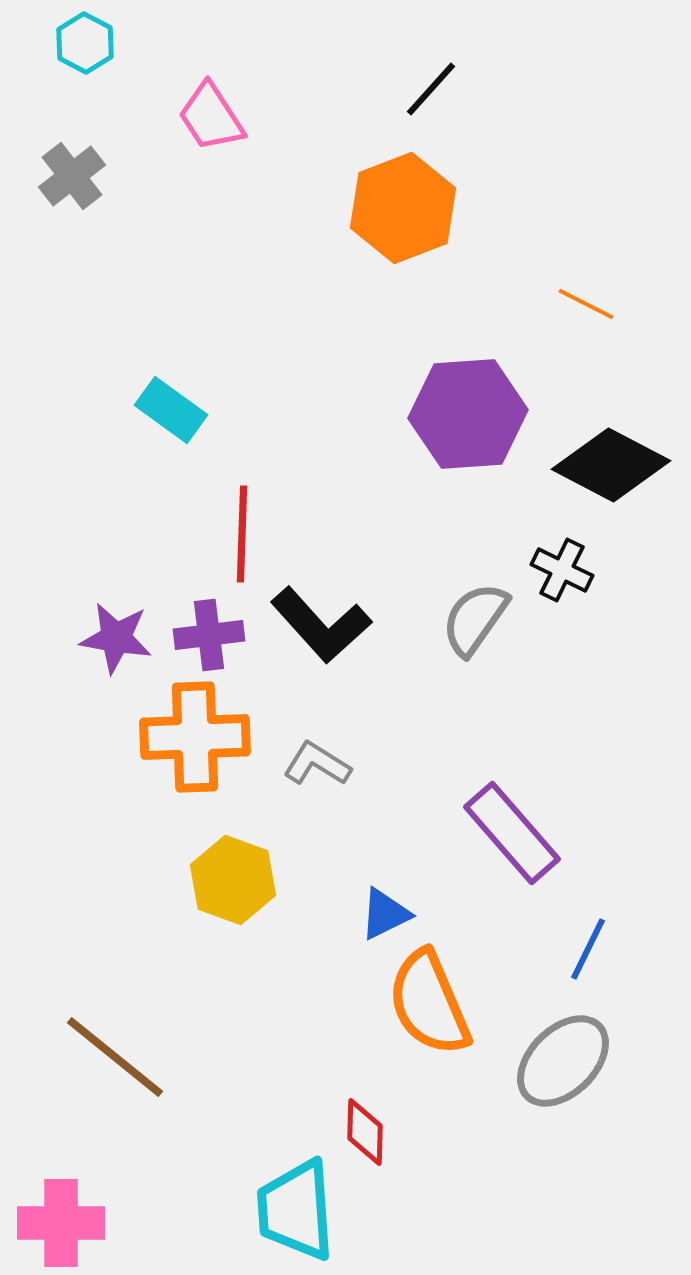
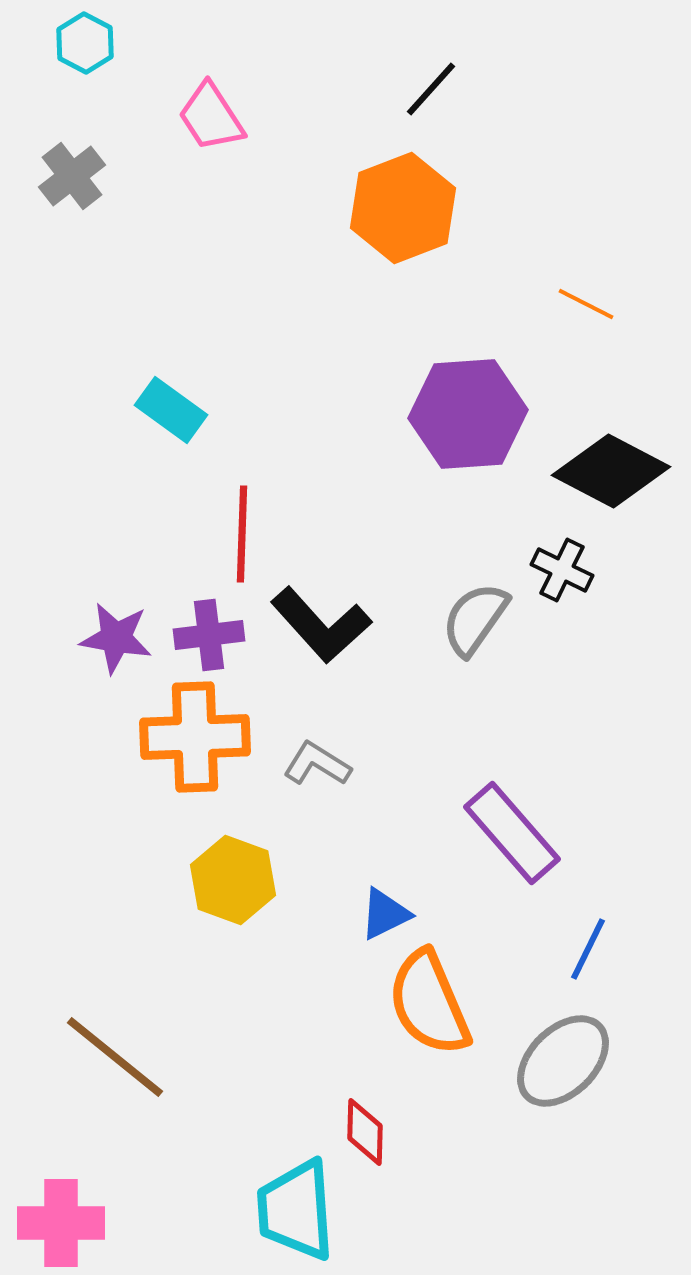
black diamond: moved 6 px down
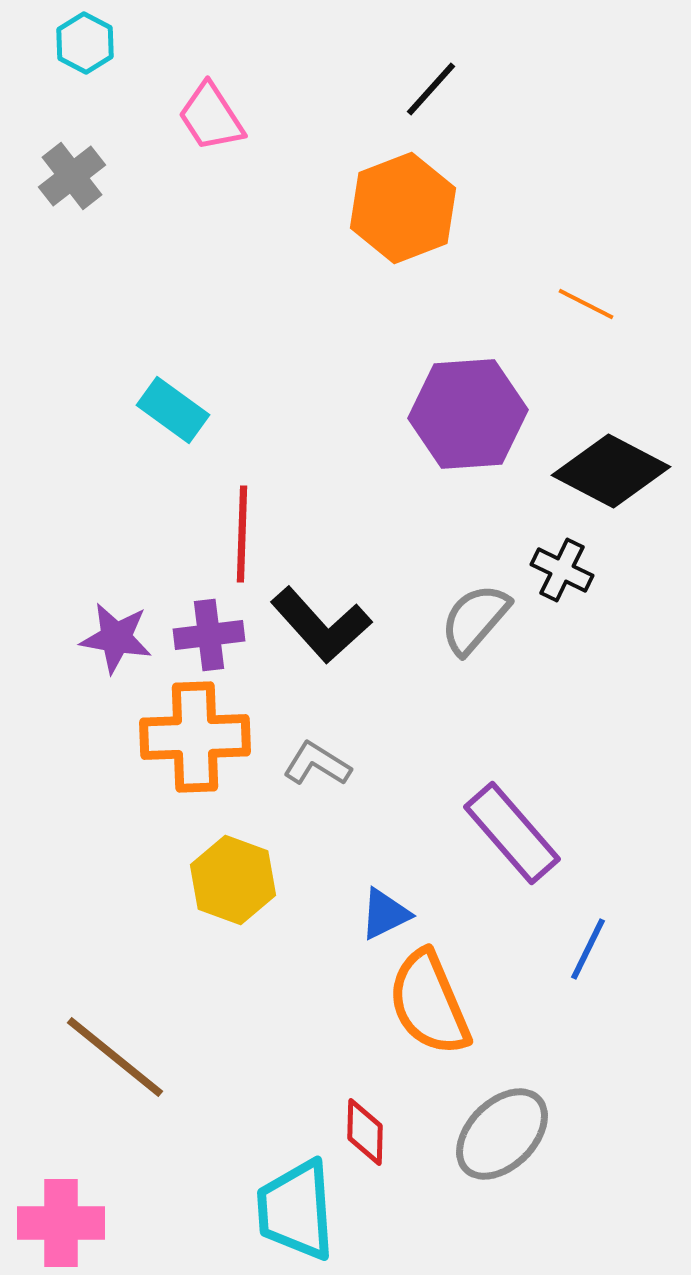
cyan rectangle: moved 2 px right
gray semicircle: rotated 6 degrees clockwise
gray ellipse: moved 61 px left, 73 px down
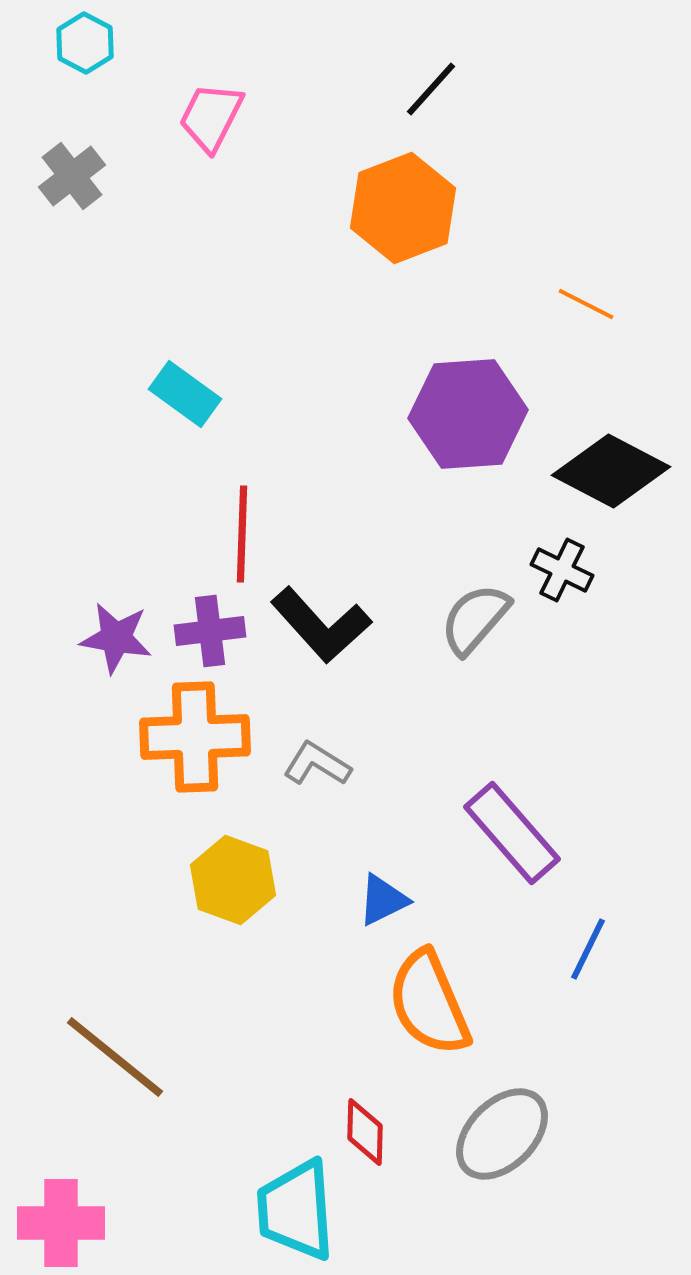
pink trapezoid: rotated 60 degrees clockwise
cyan rectangle: moved 12 px right, 16 px up
purple cross: moved 1 px right, 4 px up
blue triangle: moved 2 px left, 14 px up
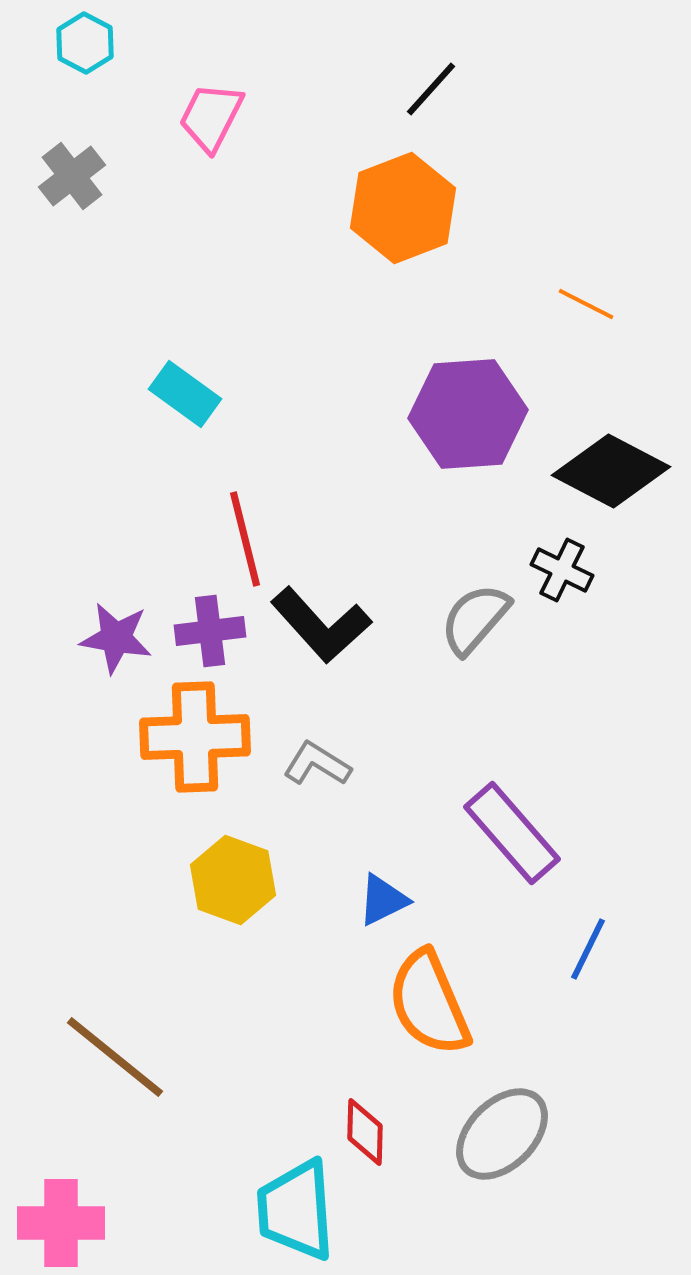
red line: moved 3 px right, 5 px down; rotated 16 degrees counterclockwise
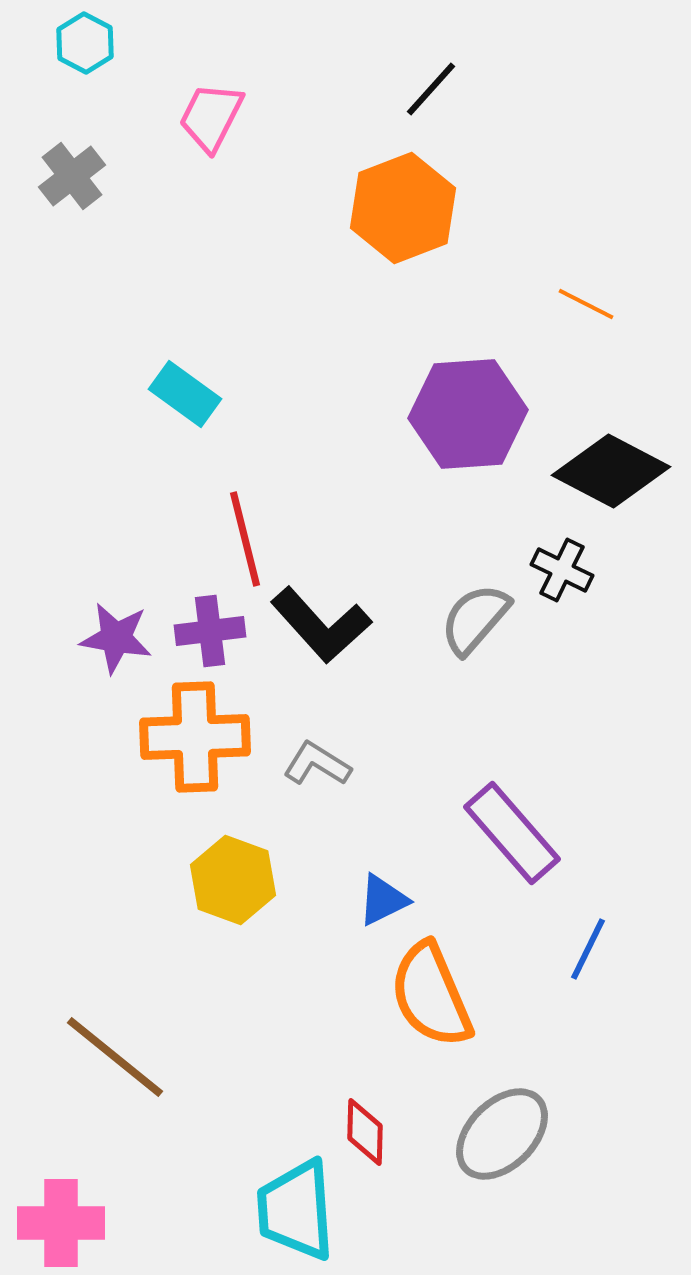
orange semicircle: moved 2 px right, 8 px up
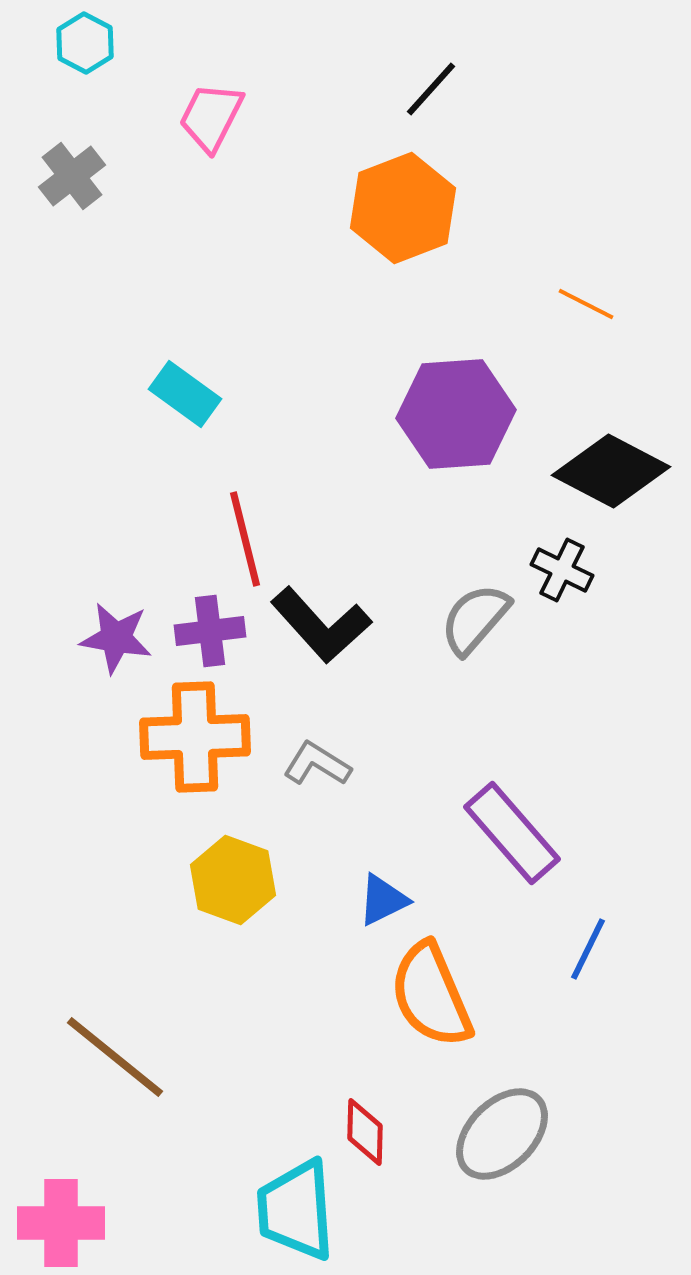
purple hexagon: moved 12 px left
